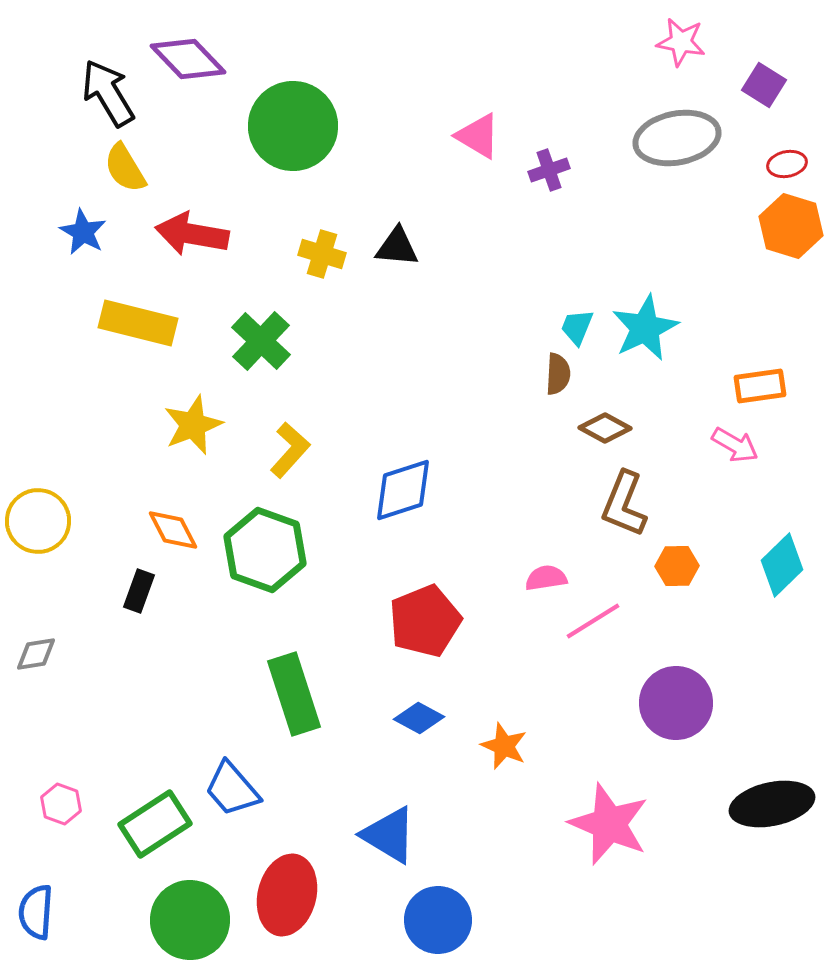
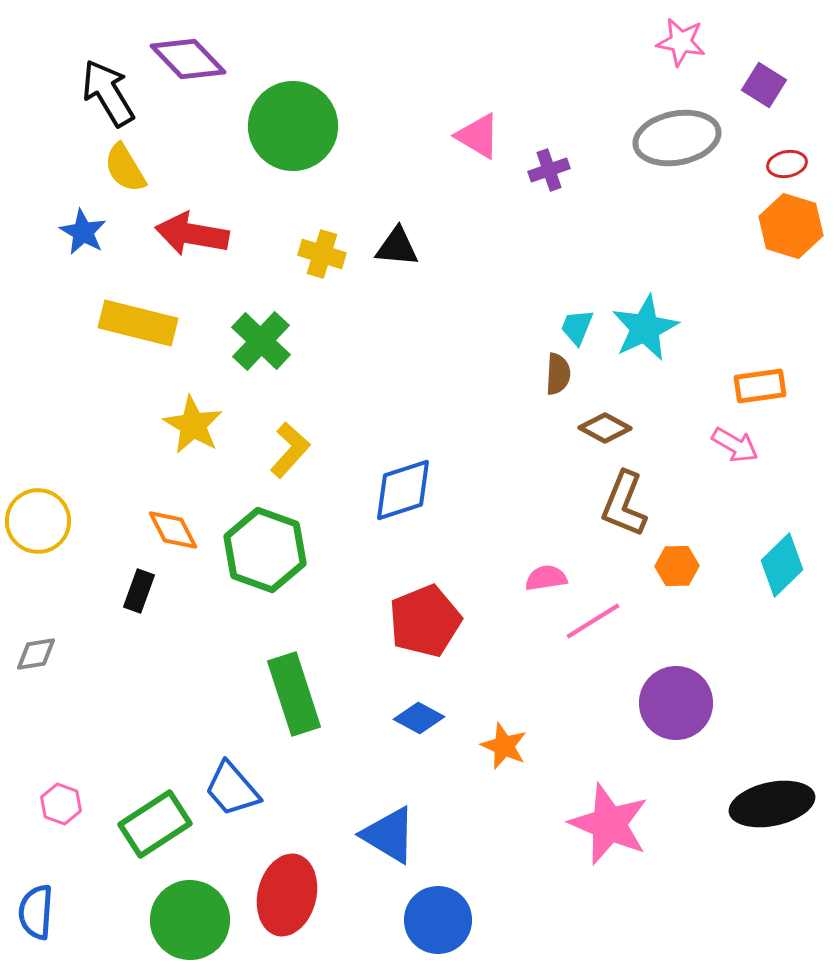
yellow star at (193, 425): rotated 20 degrees counterclockwise
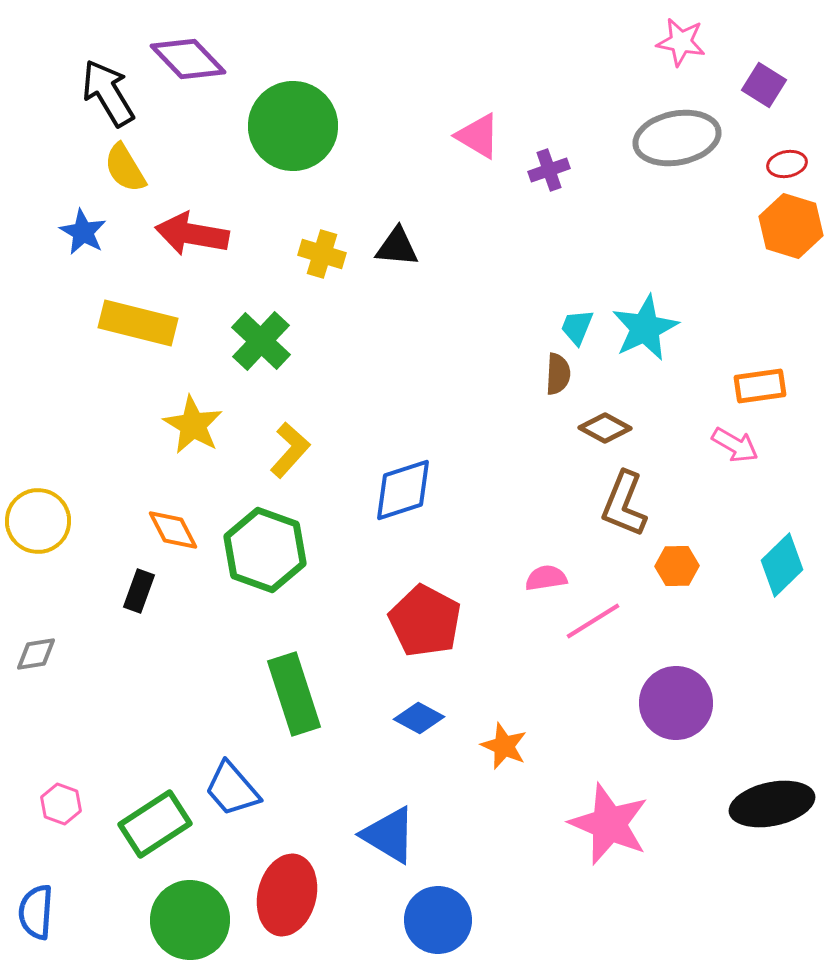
red pentagon at (425, 621): rotated 22 degrees counterclockwise
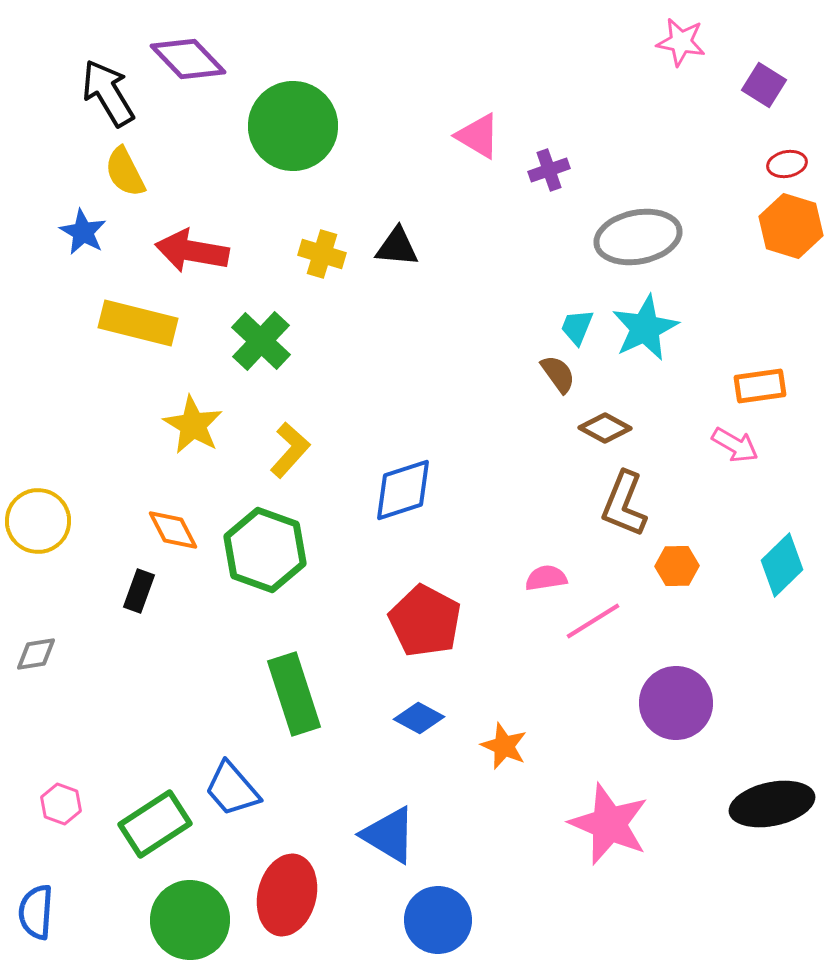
gray ellipse at (677, 138): moved 39 px left, 99 px down
yellow semicircle at (125, 168): moved 4 px down; rotated 4 degrees clockwise
red arrow at (192, 234): moved 17 px down
brown semicircle at (558, 374): rotated 39 degrees counterclockwise
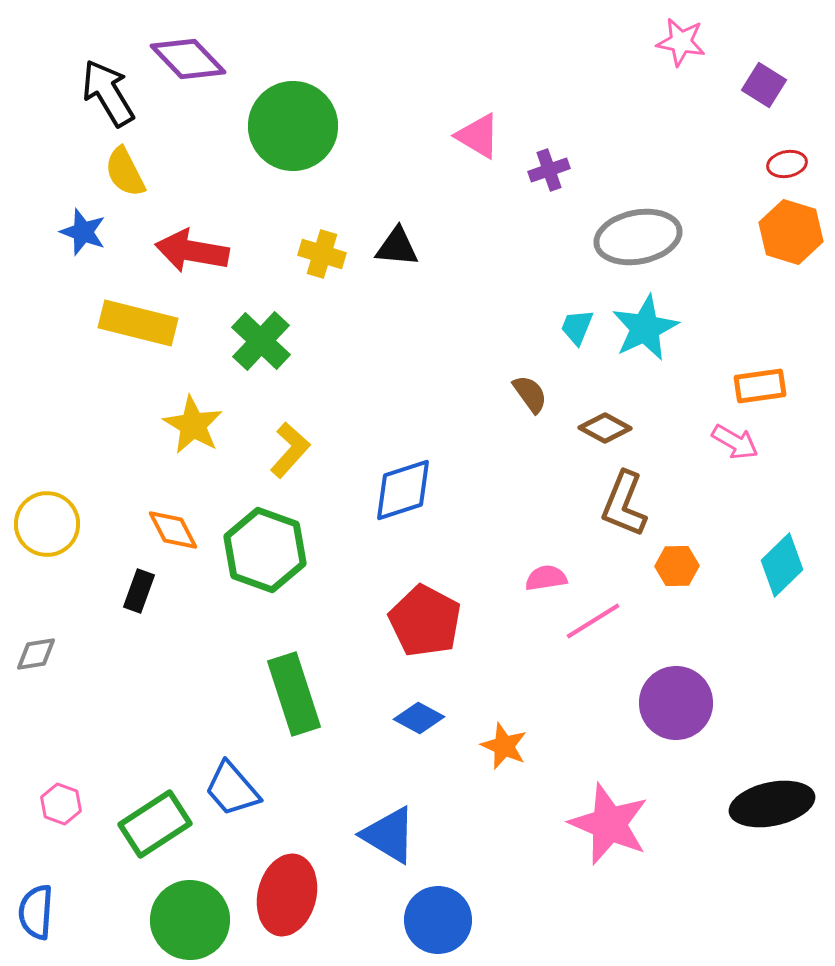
orange hexagon at (791, 226): moved 6 px down
blue star at (83, 232): rotated 9 degrees counterclockwise
brown semicircle at (558, 374): moved 28 px left, 20 px down
pink arrow at (735, 445): moved 3 px up
yellow circle at (38, 521): moved 9 px right, 3 px down
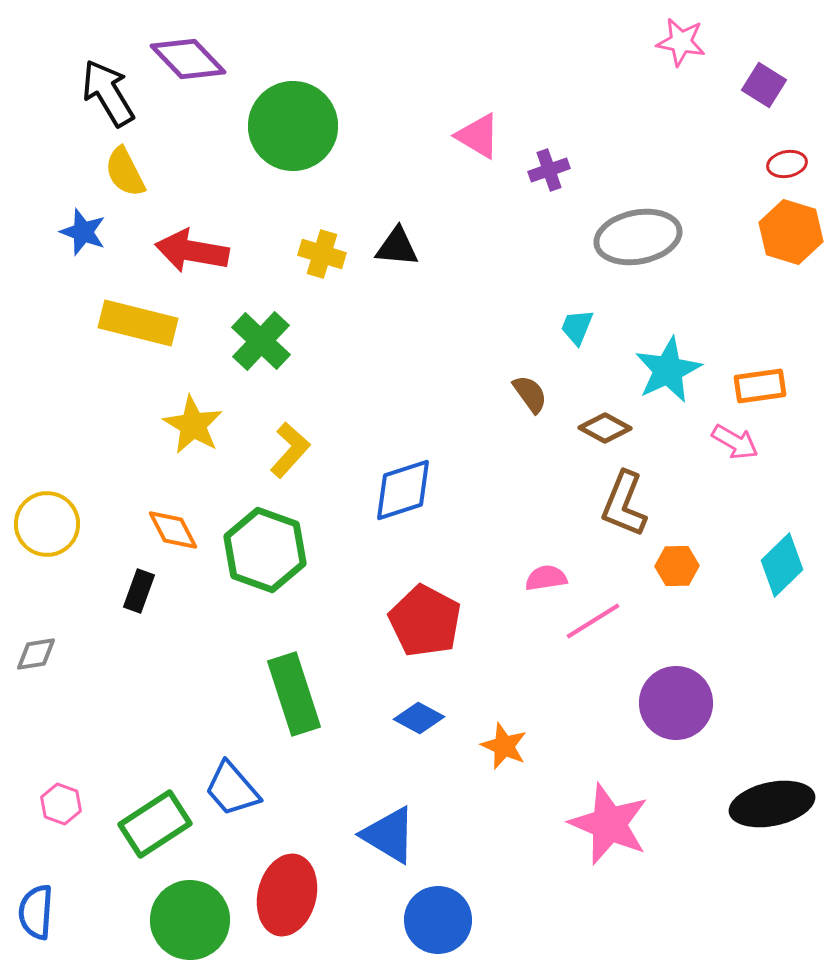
cyan star at (645, 328): moved 23 px right, 42 px down
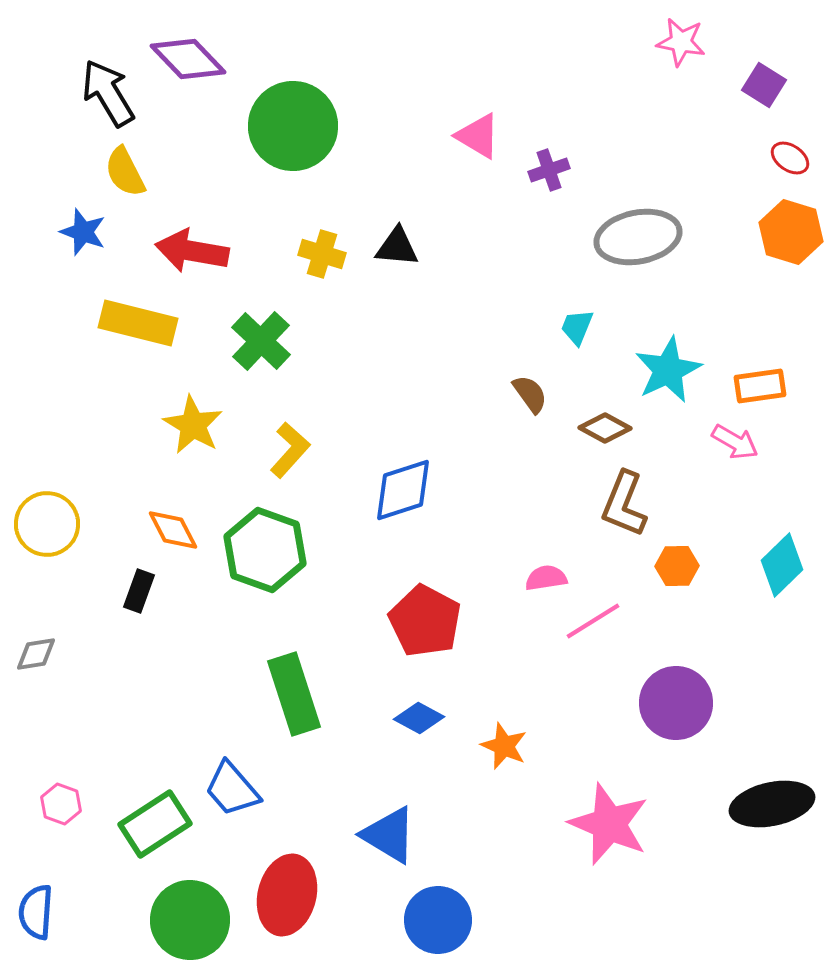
red ellipse at (787, 164): moved 3 px right, 6 px up; rotated 45 degrees clockwise
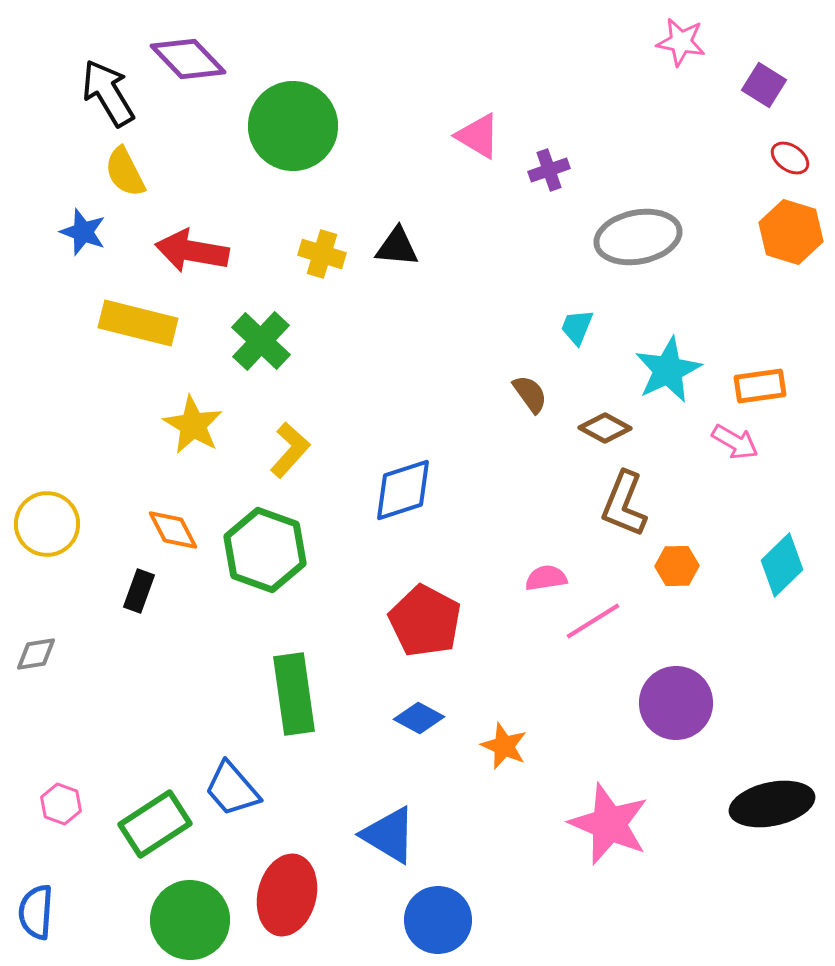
green rectangle at (294, 694): rotated 10 degrees clockwise
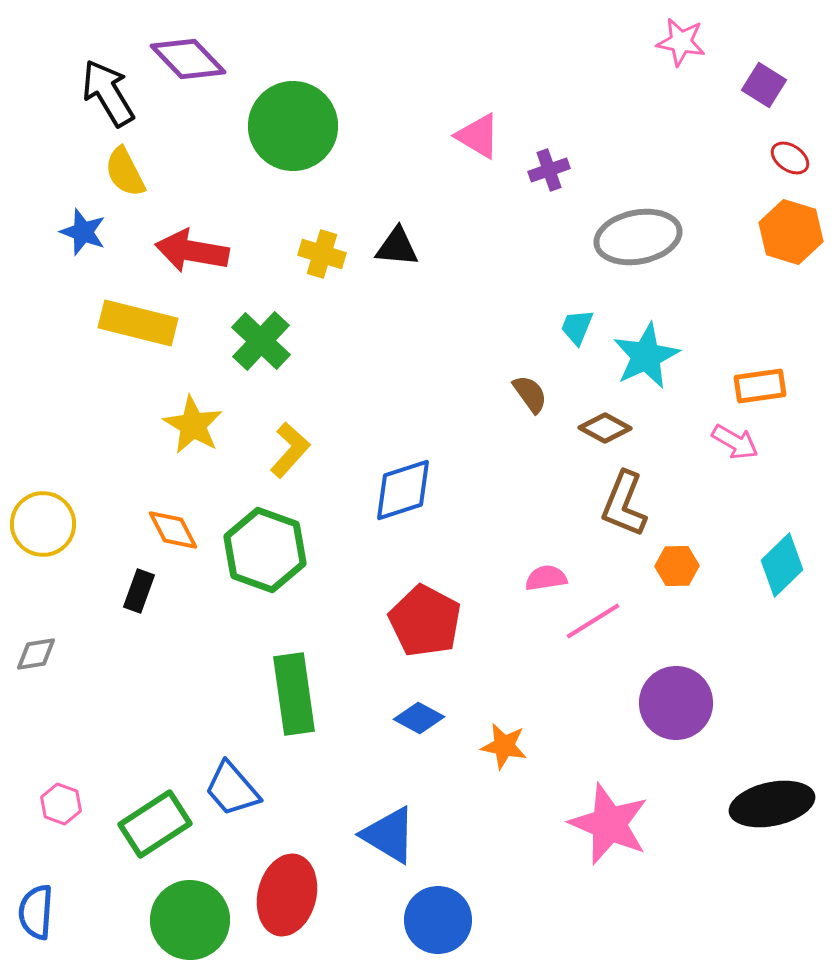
cyan star at (668, 370): moved 22 px left, 14 px up
yellow circle at (47, 524): moved 4 px left
orange star at (504, 746): rotated 12 degrees counterclockwise
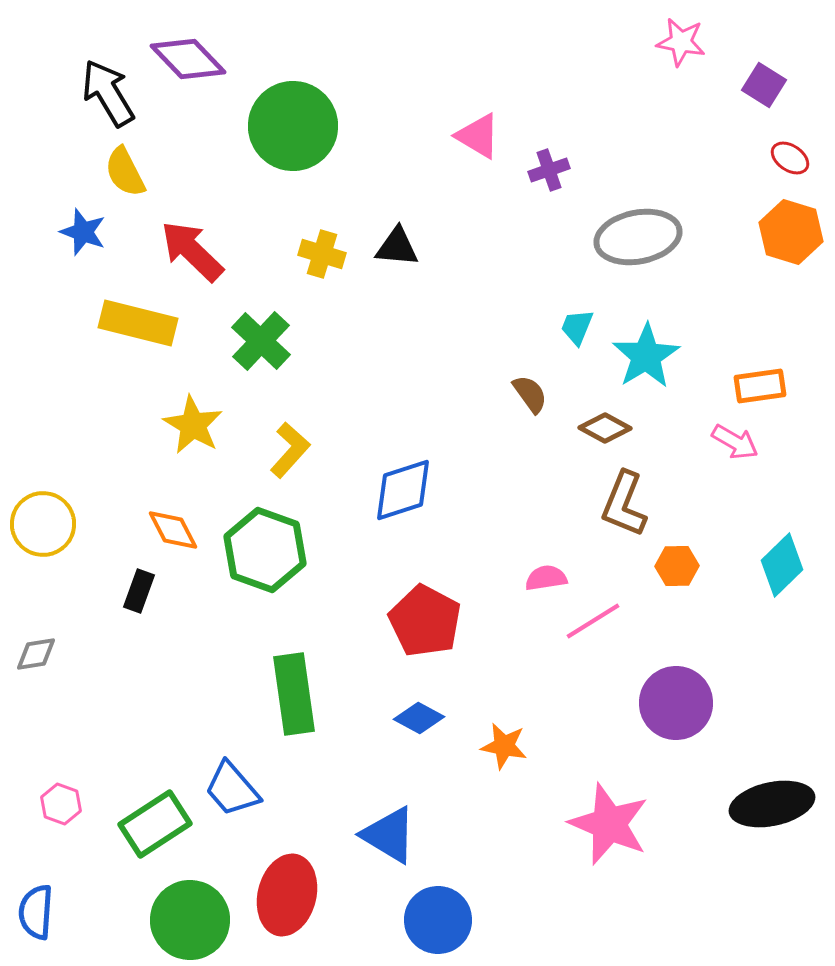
red arrow at (192, 251): rotated 34 degrees clockwise
cyan star at (646, 356): rotated 6 degrees counterclockwise
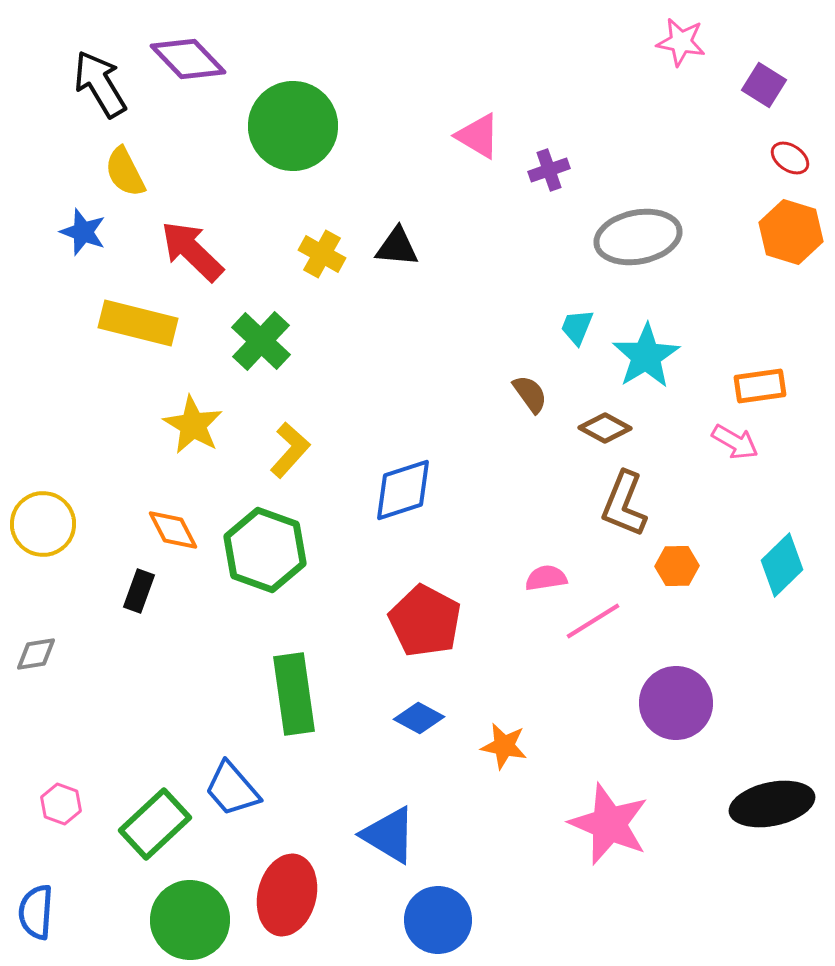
black arrow at (108, 93): moved 8 px left, 9 px up
yellow cross at (322, 254): rotated 12 degrees clockwise
green rectangle at (155, 824): rotated 10 degrees counterclockwise
